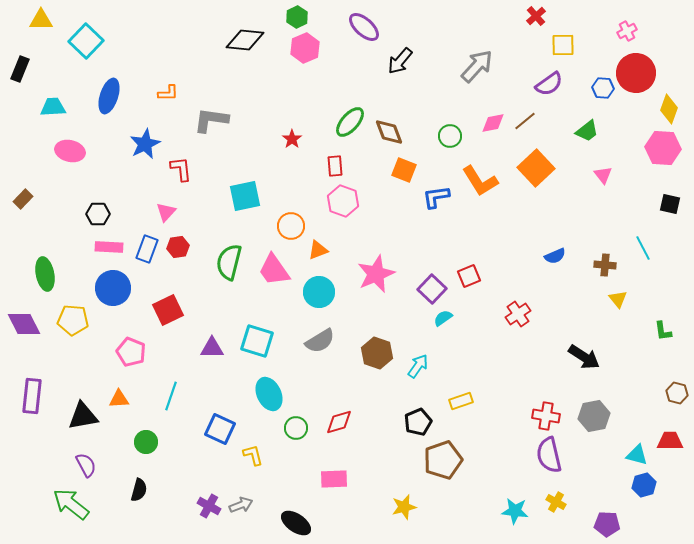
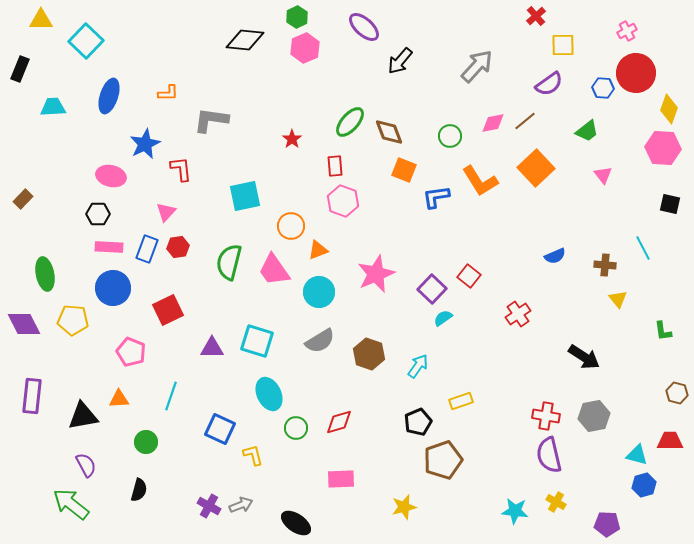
pink ellipse at (70, 151): moved 41 px right, 25 px down
red square at (469, 276): rotated 30 degrees counterclockwise
brown hexagon at (377, 353): moved 8 px left, 1 px down
pink rectangle at (334, 479): moved 7 px right
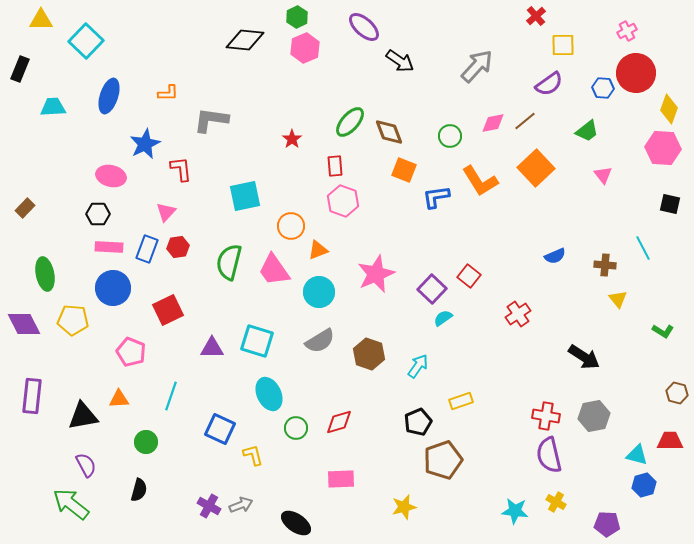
black arrow at (400, 61): rotated 96 degrees counterclockwise
brown rectangle at (23, 199): moved 2 px right, 9 px down
green L-shape at (663, 331): rotated 50 degrees counterclockwise
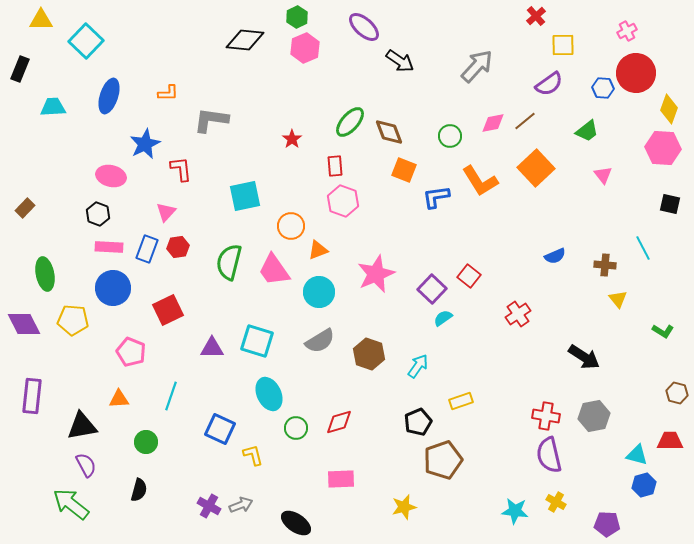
black hexagon at (98, 214): rotated 20 degrees clockwise
black triangle at (83, 416): moved 1 px left, 10 px down
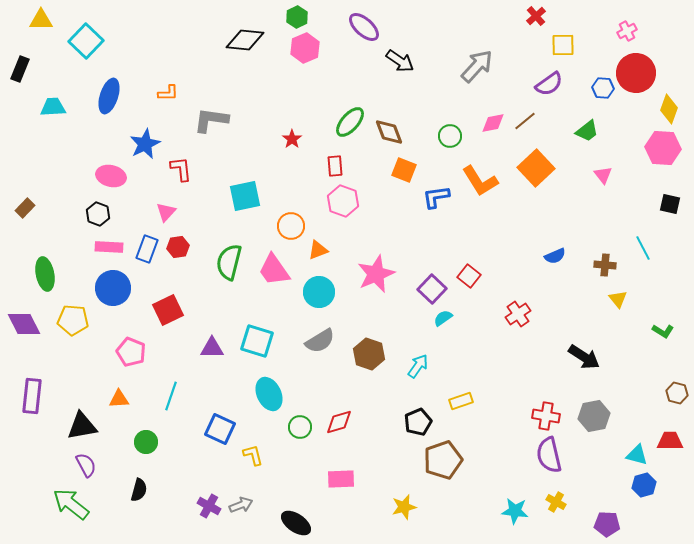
green circle at (296, 428): moved 4 px right, 1 px up
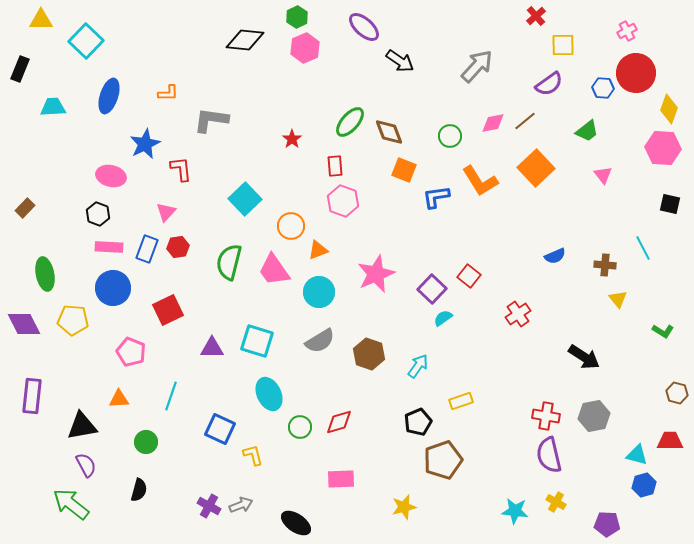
cyan square at (245, 196): moved 3 px down; rotated 32 degrees counterclockwise
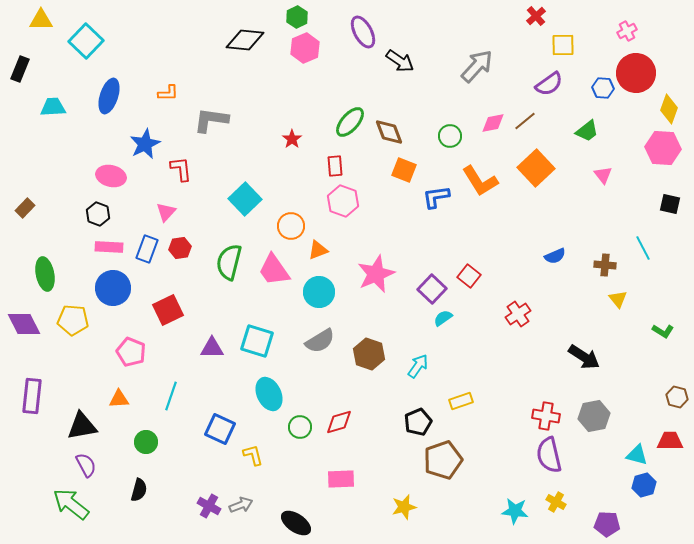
purple ellipse at (364, 27): moved 1 px left, 5 px down; rotated 20 degrees clockwise
red hexagon at (178, 247): moved 2 px right, 1 px down
brown hexagon at (677, 393): moved 4 px down
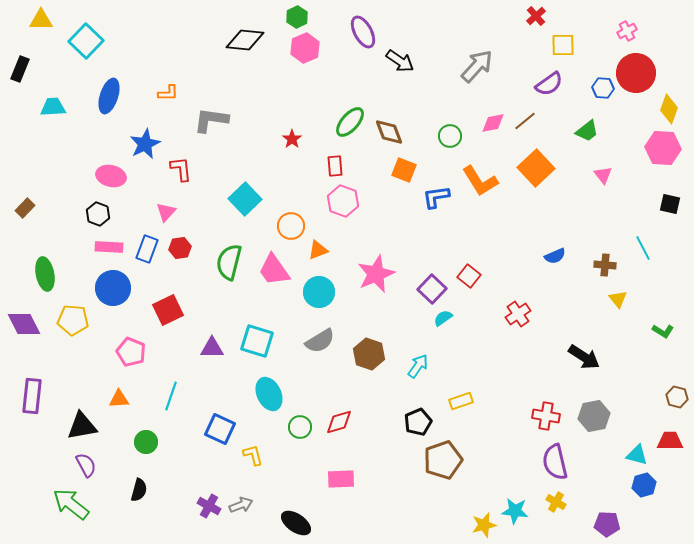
purple semicircle at (549, 455): moved 6 px right, 7 px down
yellow star at (404, 507): moved 80 px right, 18 px down
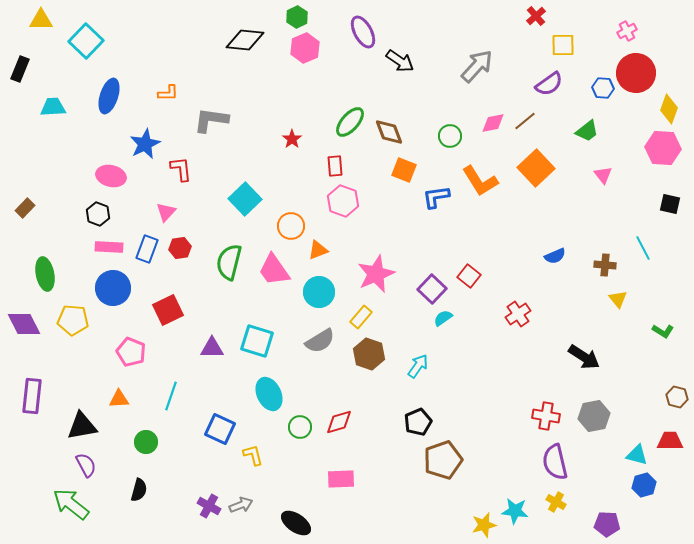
yellow rectangle at (461, 401): moved 100 px left, 84 px up; rotated 30 degrees counterclockwise
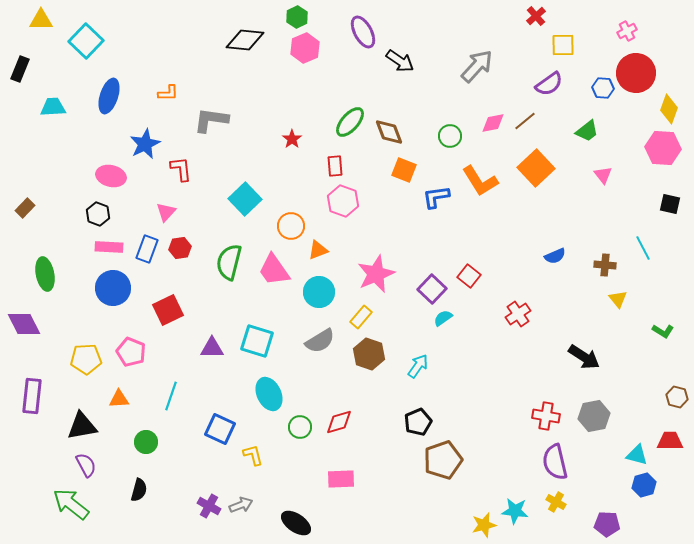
yellow pentagon at (73, 320): moved 13 px right, 39 px down; rotated 8 degrees counterclockwise
